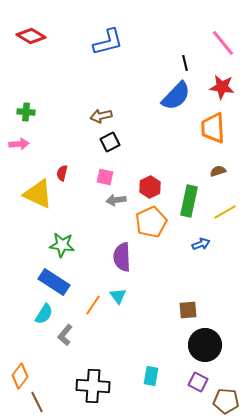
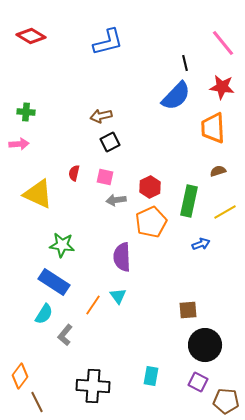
red semicircle: moved 12 px right
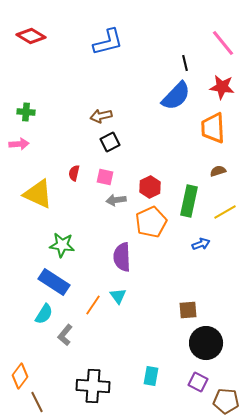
black circle: moved 1 px right, 2 px up
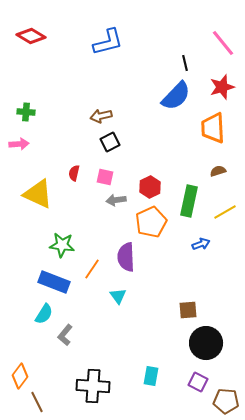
red star: rotated 25 degrees counterclockwise
purple semicircle: moved 4 px right
blue rectangle: rotated 12 degrees counterclockwise
orange line: moved 1 px left, 36 px up
